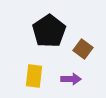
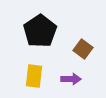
black pentagon: moved 9 px left
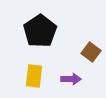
brown square: moved 8 px right, 3 px down
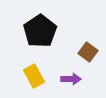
brown square: moved 3 px left
yellow rectangle: rotated 35 degrees counterclockwise
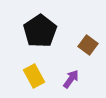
brown square: moved 7 px up
purple arrow: rotated 54 degrees counterclockwise
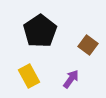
yellow rectangle: moved 5 px left
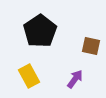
brown square: moved 3 px right, 1 px down; rotated 24 degrees counterclockwise
purple arrow: moved 4 px right
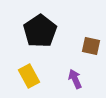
purple arrow: rotated 60 degrees counterclockwise
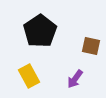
purple arrow: rotated 120 degrees counterclockwise
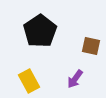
yellow rectangle: moved 5 px down
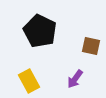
black pentagon: rotated 12 degrees counterclockwise
